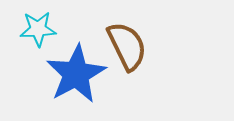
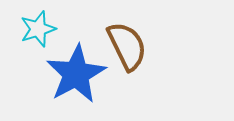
cyan star: rotated 15 degrees counterclockwise
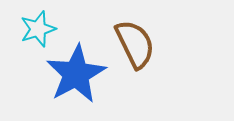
brown semicircle: moved 8 px right, 2 px up
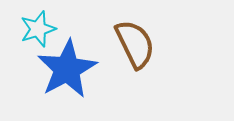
blue star: moved 9 px left, 5 px up
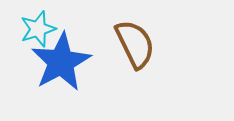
blue star: moved 6 px left, 7 px up
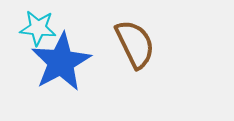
cyan star: moved 1 px up; rotated 24 degrees clockwise
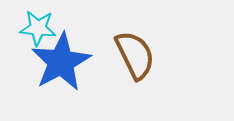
brown semicircle: moved 11 px down
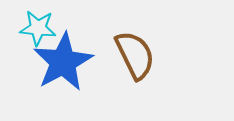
blue star: moved 2 px right
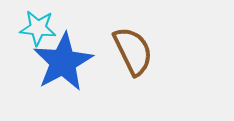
brown semicircle: moved 2 px left, 4 px up
